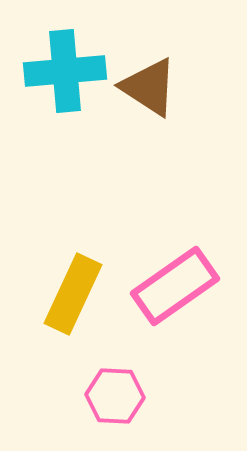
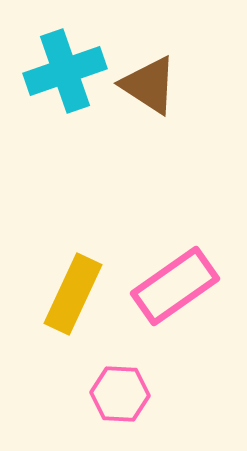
cyan cross: rotated 14 degrees counterclockwise
brown triangle: moved 2 px up
pink hexagon: moved 5 px right, 2 px up
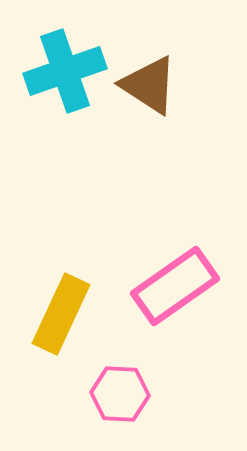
yellow rectangle: moved 12 px left, 20 px down
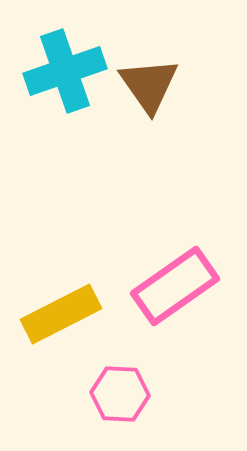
brown triangle: rotated 22 degrees clockwise
yellow rectangle: rotated 38 degrees clockwise
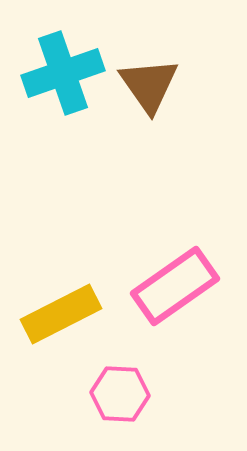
cyan cross: moved 2 px left, 2 px down
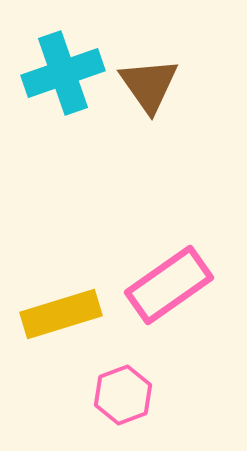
pink rectangle: moved 6 px left, 1 px up
yellow rectangle: rotated 10 degrees clockwise
pink hexagon: moved 3 px right, 1 px down; rotated 24 degrees counterclockwise
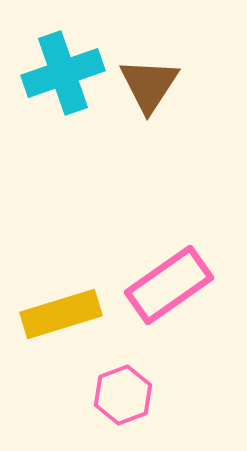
brown triangle: rotated 8 degrees clockwise
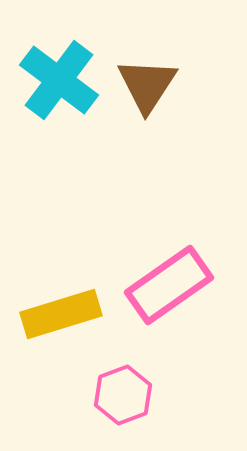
cyan cross: moved 4 px left, 7 px down; rotated 34 degrees counterclockwise
brown triangle: moved 2 px left
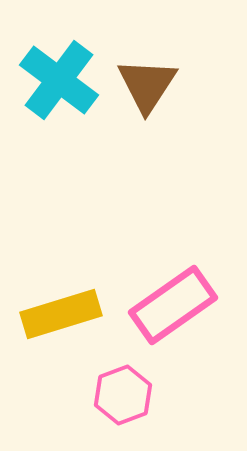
pink rectangle: moved 4 px right, 20 px down
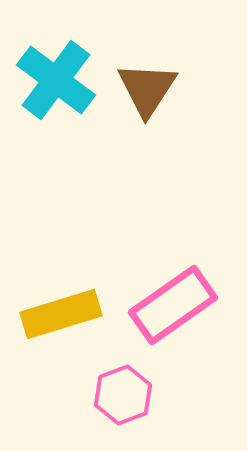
cyan cross: moved 3 px left
brown triangle: moved 4 px down
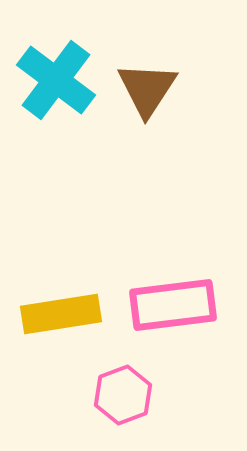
pink rectangle: rotated 28 degrees clockwise
yellow rectangle: rotated 8 degrees clockwise
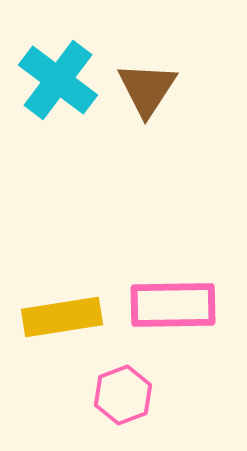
cyan cross: moved 2 px right
pink rectangle: rotated 6 degrees clockwise
yellow rectangle: moved 1 px right, 3 px down
